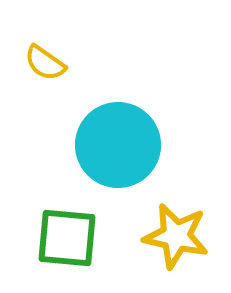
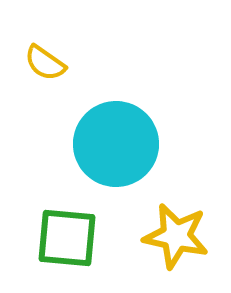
cyan circle: moved 2 px left, 1 px up
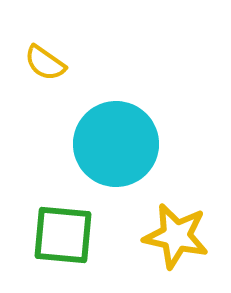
green square: moved 4 px left, 3 px up
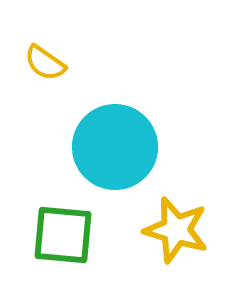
cyan circle: moved 1 px left, 3 px down
yellow star: moved 6 px up; rotated 4 degrees clockwise
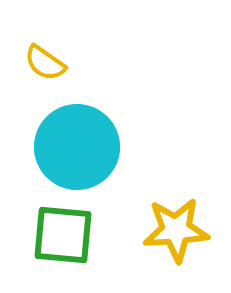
cyan circle: moved 38 px left
yellow star: rotated 20 degrees counterclockwise
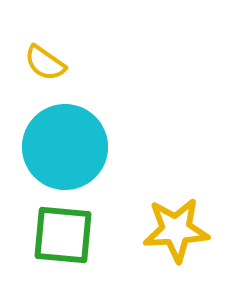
cyan circle: moved 12 px left
